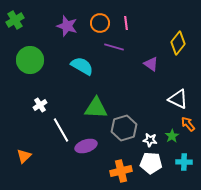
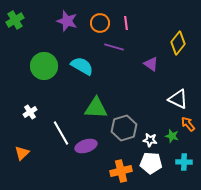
purple star: moved 5 px up
green circle: moved 14 px right, 6 px down
white cross: moved 10 px left, 7 px down
white line: moved 3 px down
green star: rotated 24 degrees counterclockwise
orange triangle: moved 2 px left, 3 px up
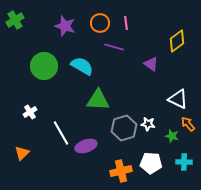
purple star: moved 2 px left, 5 px down
yellow diamond: moved 1 px left, 2 px up; rotated 15 degrees clockwise
green triangle: moved 2 px right, 8 px up
white star: moved 2 px left, 16 px up
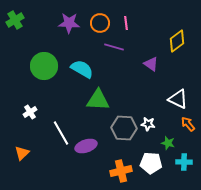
purple star: moved 4 px right, 3 px up; rotated 15 degrees counterclockwise
cyan semicircle: moved 3 px down
gray hexagon: rotated 20 degrees clockwise
green star: moved 4 px left, 7 px down
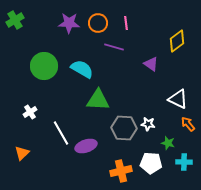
orange circle: moved 2 px left
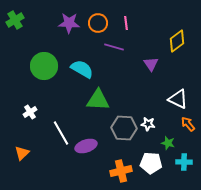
purple triangle: rotated 21 degrees clockwise
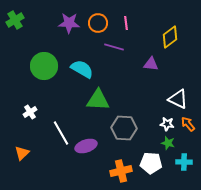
yellow diamond: moved 7 px left, 4 px up
purple triangle: rotated 49 degrees counterclockwise
white star: moved 19 px right
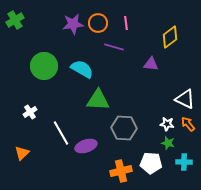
purple star: moved 4 px right, 1 px down; rotated 10 degrees counterclockwise
white triangle: moved 7 px right
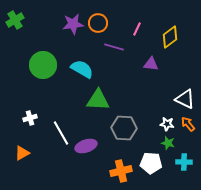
pink line: moved 11 px right, 6 px down; rotated 32 degrees clockwise
green circle: moved 1 px left, 1 px up
white cross: moved 6 px down; rotated 16 degrees clockwise
orange triangle: rotated 14 degrees clockwise
